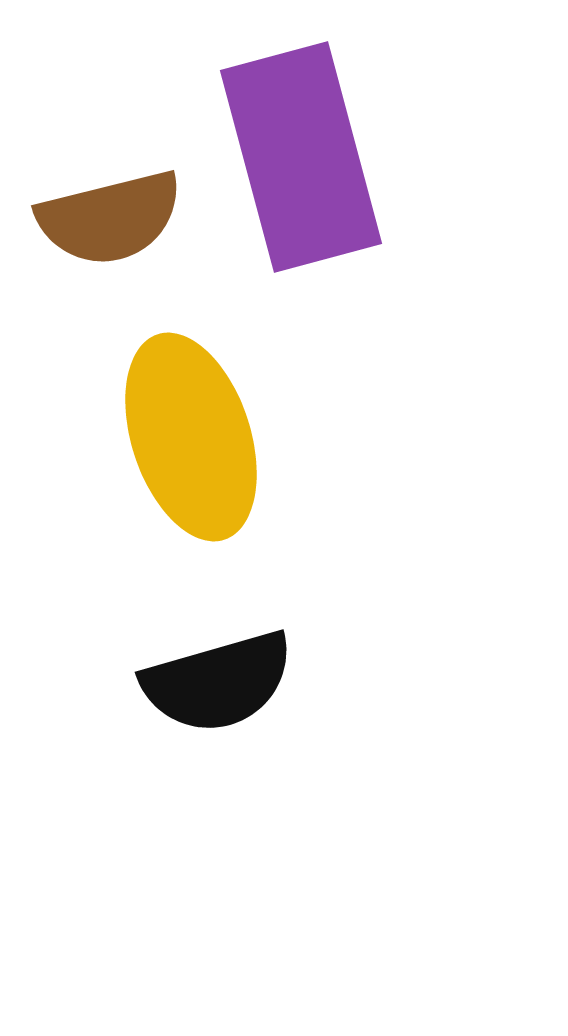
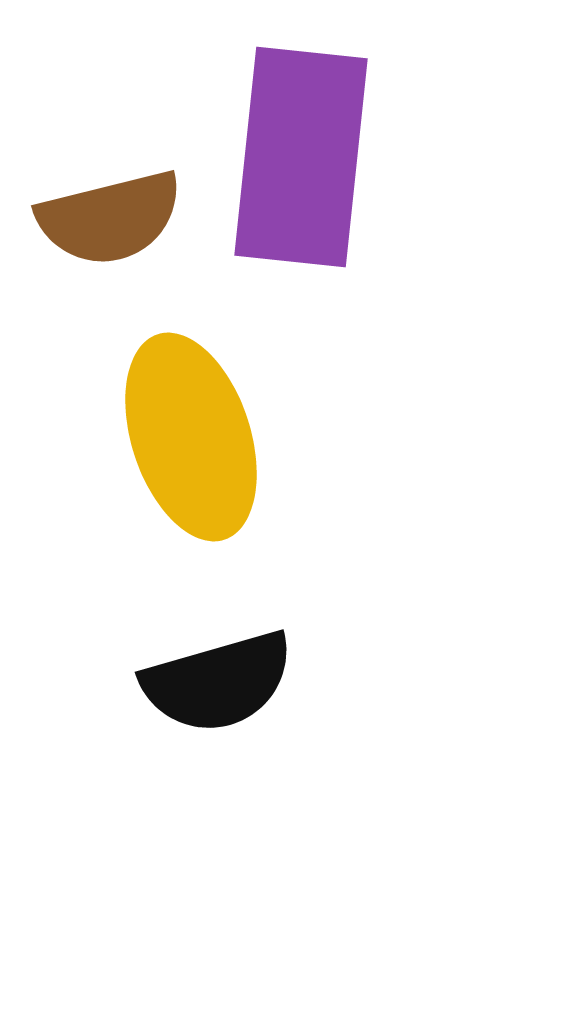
purple rectangle: rotated 21 degrees clockwise
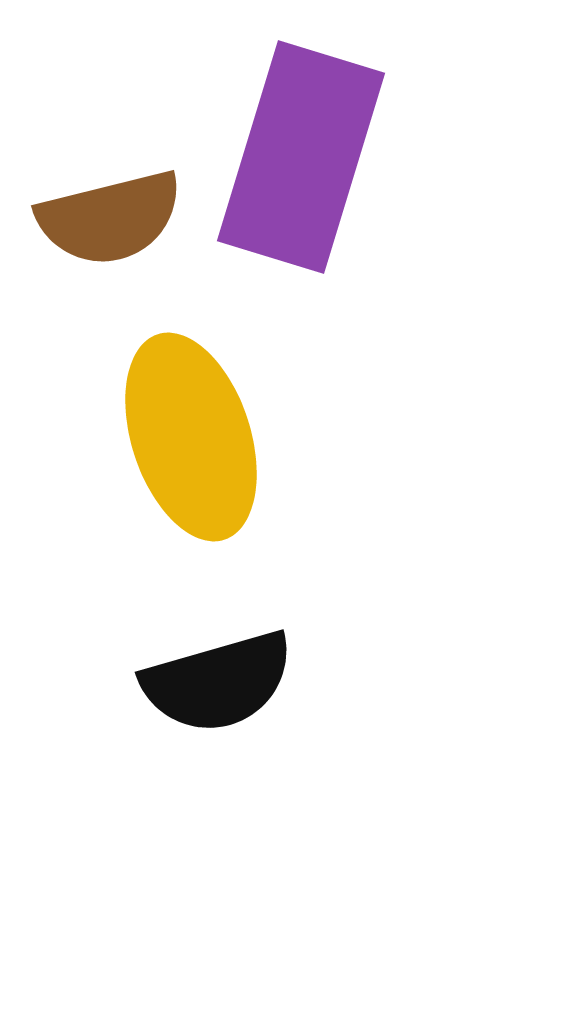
purple rectangle: rotated 11 degrees clockwise
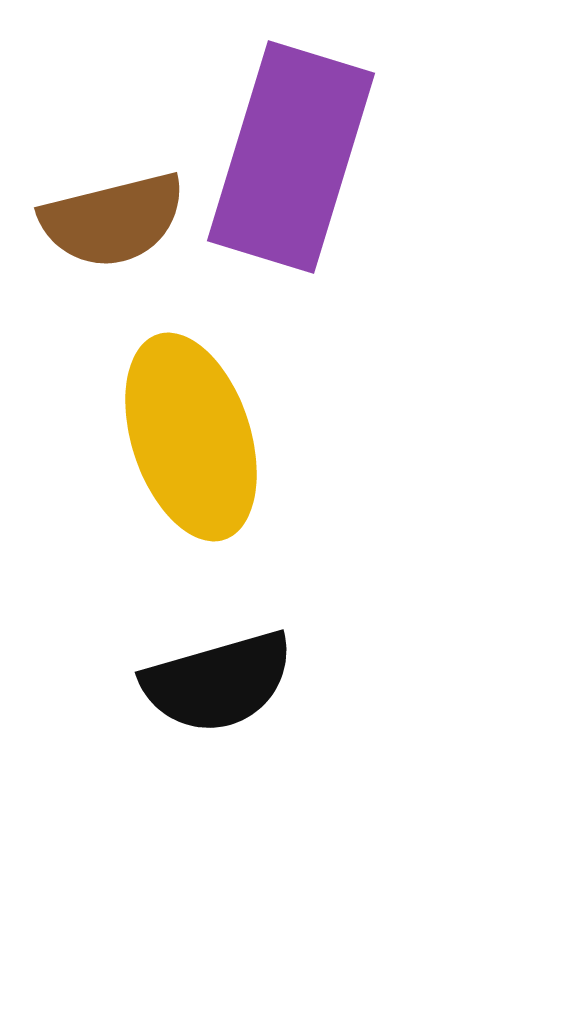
purple rectangle: moved 10 px left
brown semicircle: moved 3 px right, 2 px down
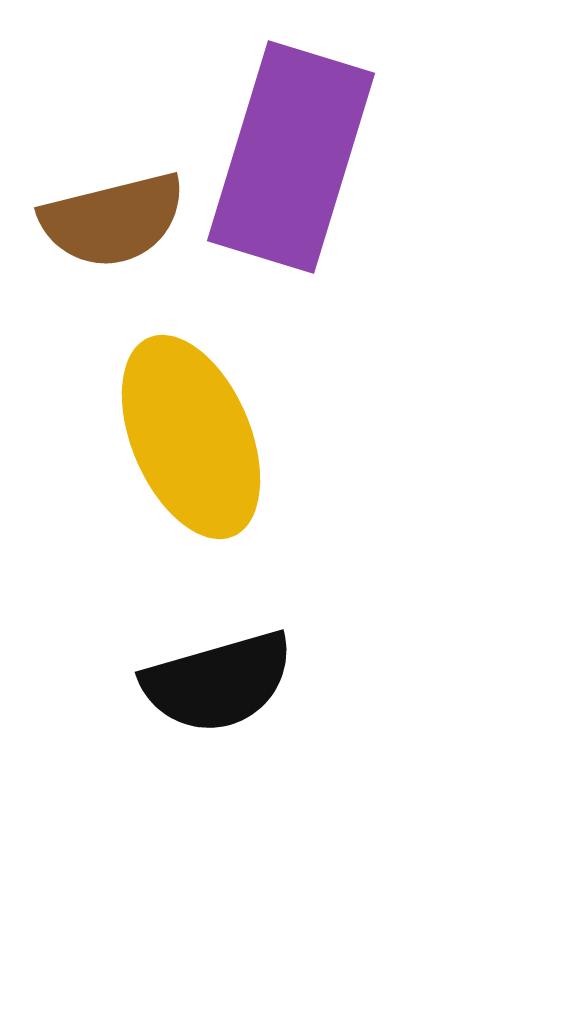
yellow ellipse: rotated 5 degrees counterclockwise
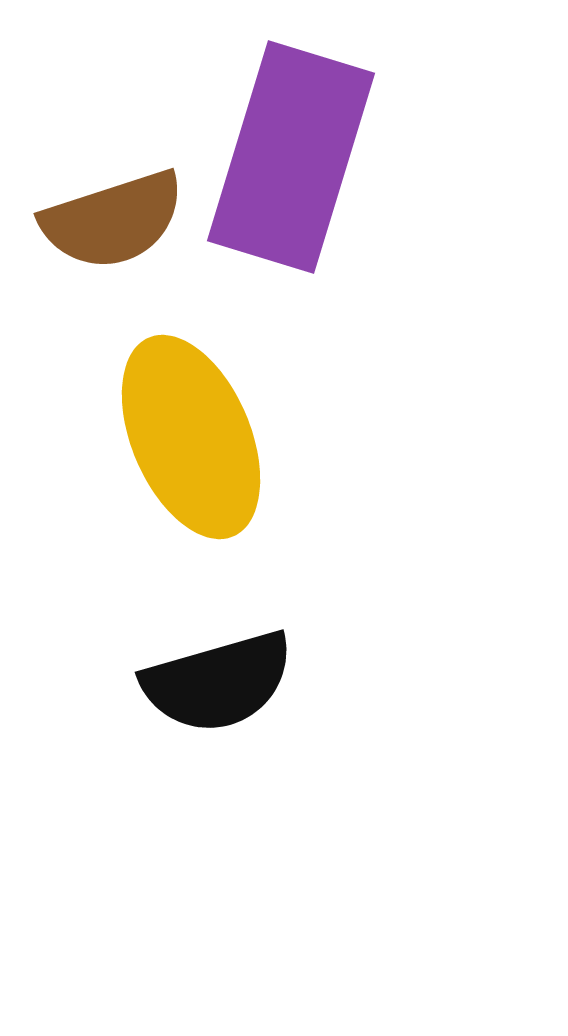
brown semicircle: rotated 4 degrees counterclockwise
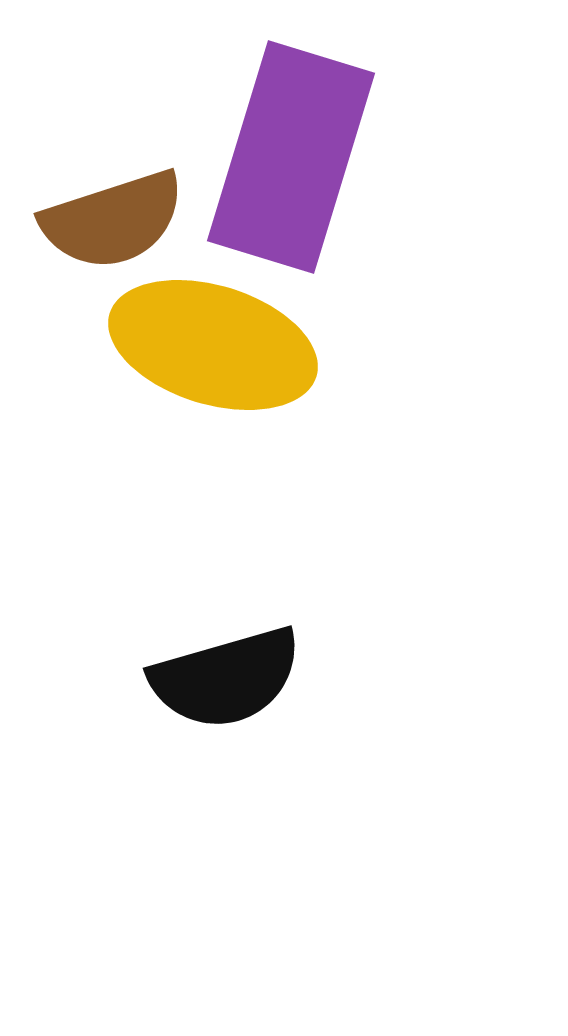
yellow ellipse: moved 22 px right, 92 px up; rotated 50 degrees counterclockwise
black semicircle: moved 8 px right, 4 px up
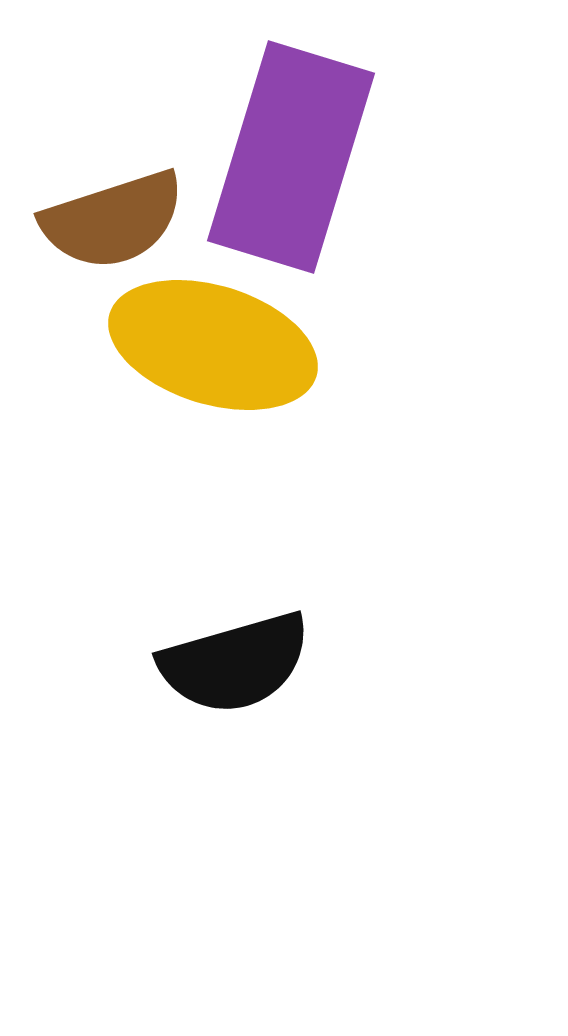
black semicircle: moved 9 px right, 15 px up
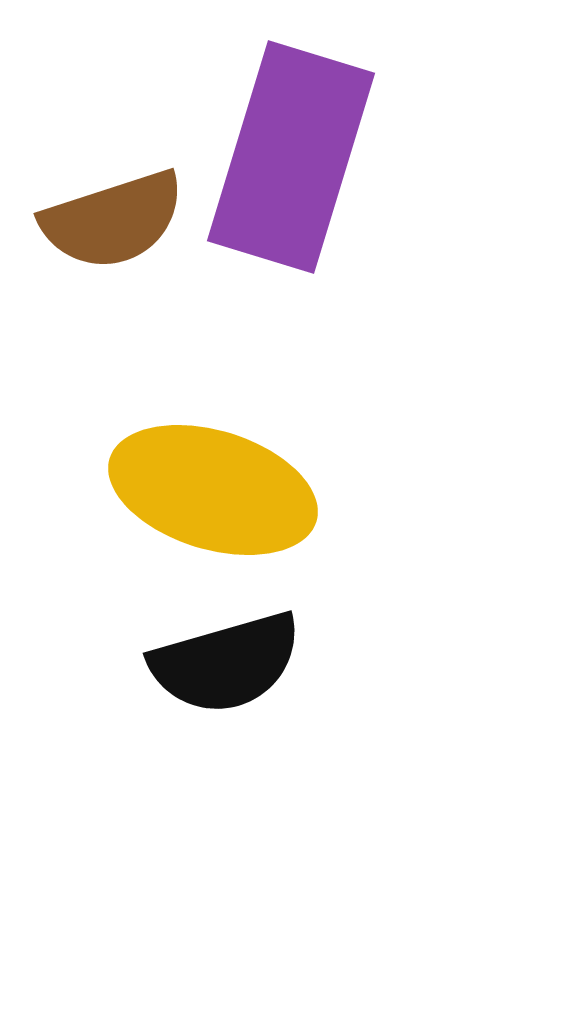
yellow ellipse: moved 145 px down
black semicircle: moved 9 px left
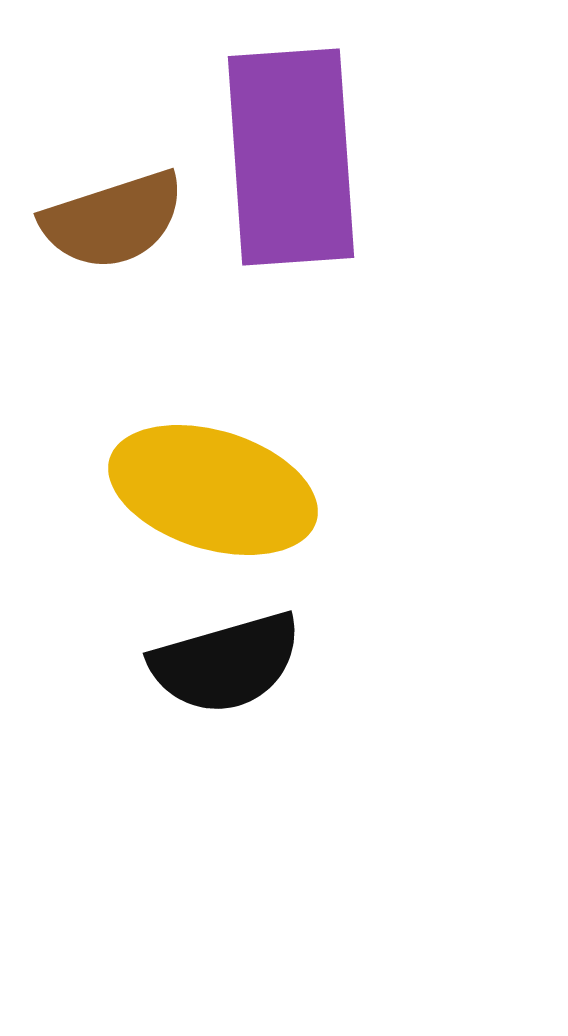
purple rectangle: rotated 21 degrees counterclockwise
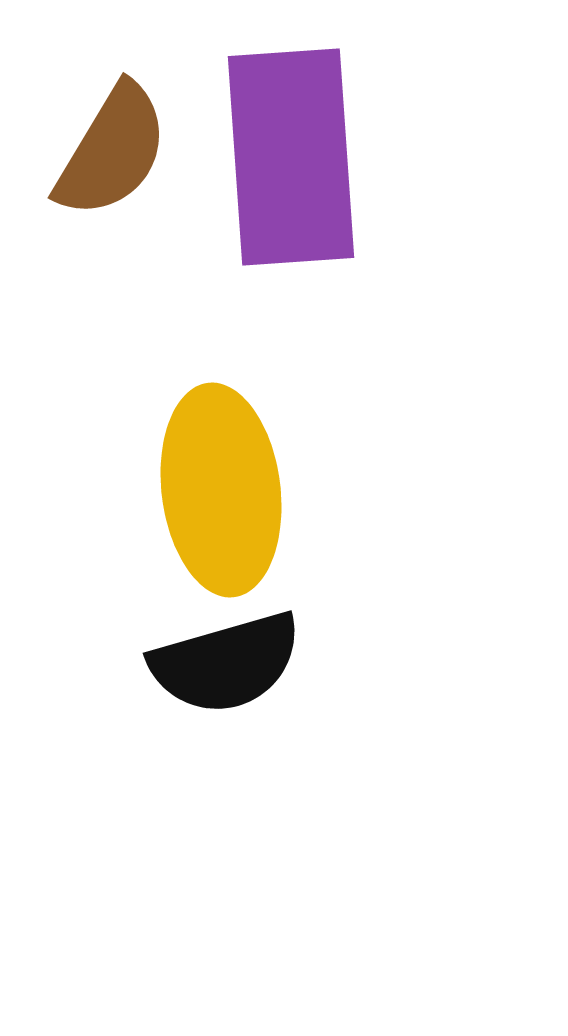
brown semicircle: moved 1 px left, 69 px up; rotated 41 degrees counterclockwise
yellow ellipse: moved 8 px right; rotated 66 degrees clockwise
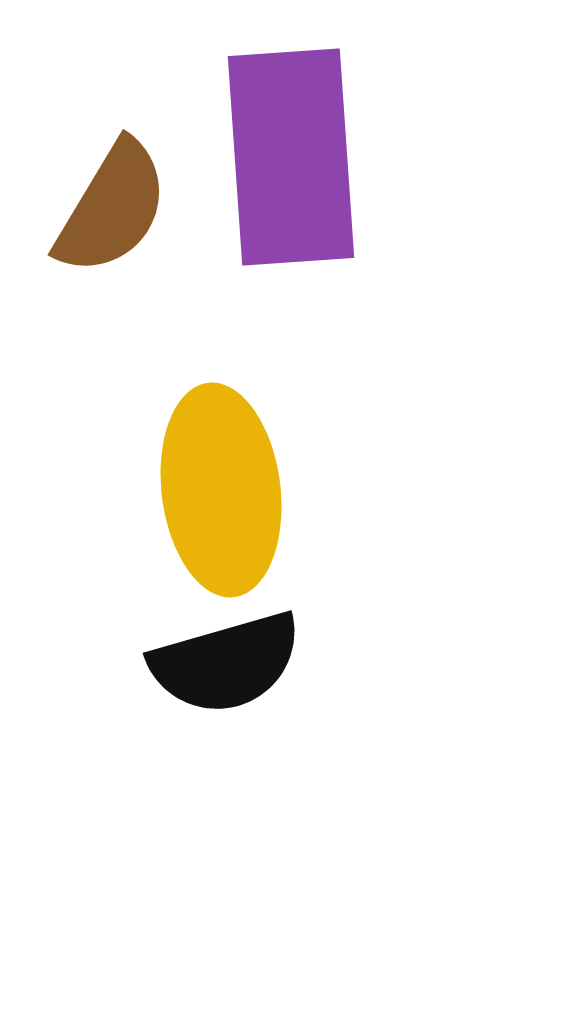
brown semicircle: moved 57 px down
